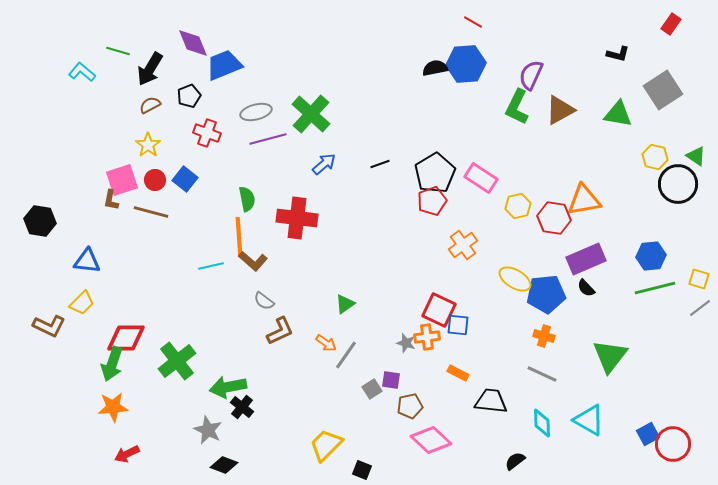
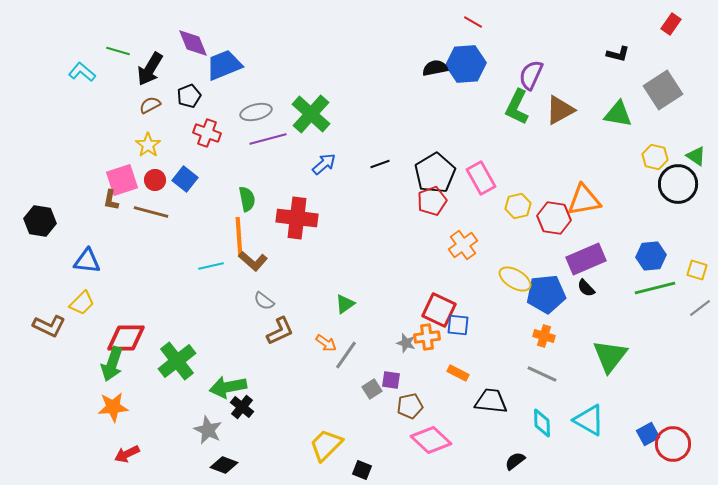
pink rectangle at (481, 178): rotated 28 degrees clockwise
yellow square at (699, 279): moved 2 px left, 9 px up
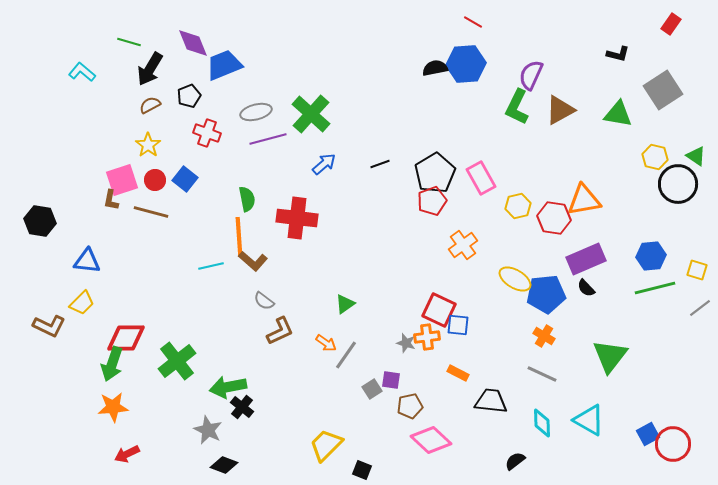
green line at (118, 51): moved 11 px right, 9 px up
orange cross at (544, 336): rotated 15 degrees clockwise
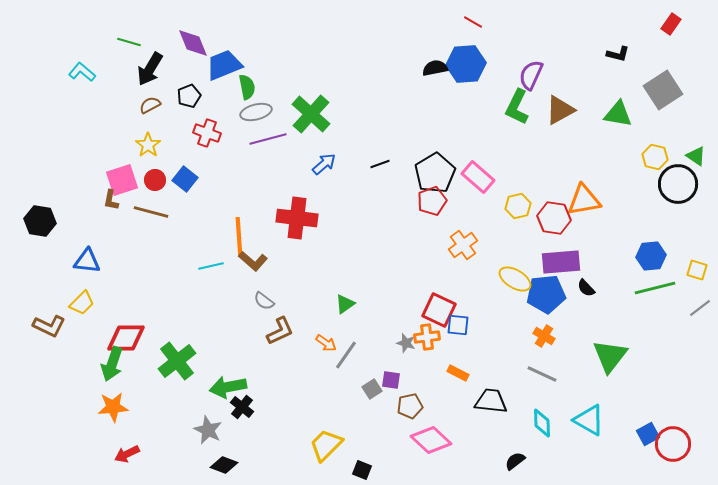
pink rectangle at (481, 178): moved 3 px left, 1 px up; rotated 20 degrees counterclockwise
green semicircle at (247, 199): moved 112 px up
purple rectangle at (586, 259): moved 25 px left, 3 px down; rotated 18 degrees clockwise
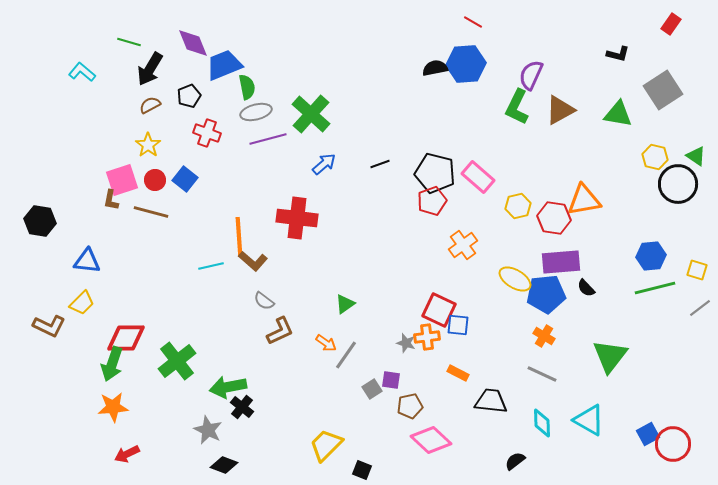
black pentagon at (435, 173): rotated 27 degrees counterclockwise
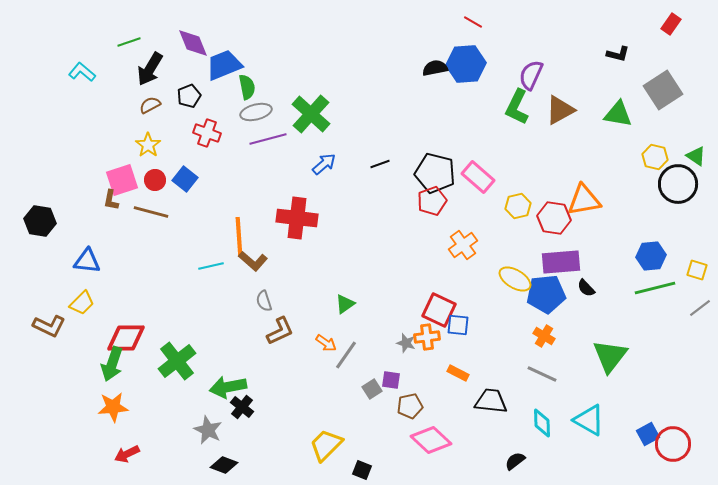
green line at (129, 42): rotated 35 degrees counterclockwise
gray semicircle at (264, 301): rotated 35 degrees clockwise
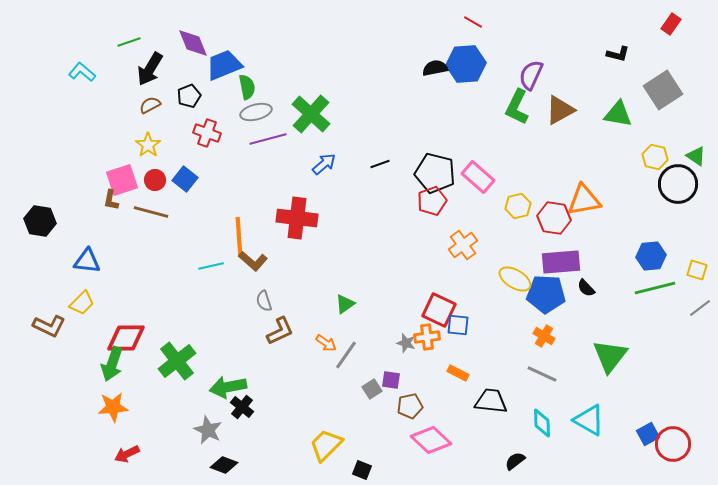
blue pentagon at (546, 294): rotated 9 degrees clockwise
